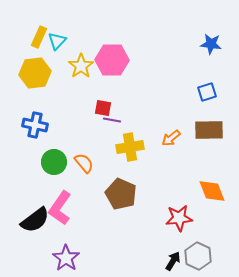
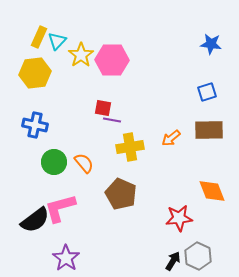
yellow star: moved 11 px up
pink L-shape: rotated 40 degrees clockwise
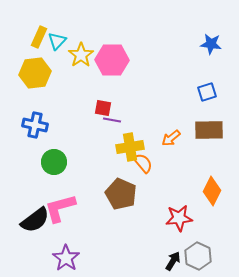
orange semicircle: moved 59 px right
orange diamond: rotated 48 degrees clockwise
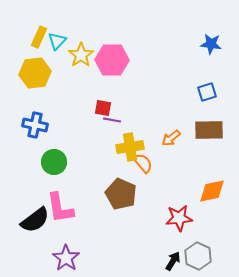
orange diamond: rotated 52 degrees clockwise
pink L-shape: rotated 84 degrees counterclockwise
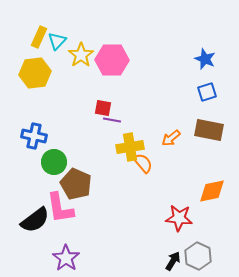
blue star: moved 6 px left, 15 px down; rotated 15 degrees clockwise
blue cross: moved 1 px left, 11 px down
brown rectangle: rotated 12 degrees clockwise
brown pentagon: moved 45 px left, 10 px up
red star: rotated 12 degrees clockwise
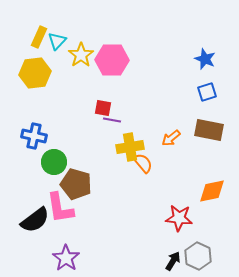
brown pentagon: rotated 8 degrees counterclockwise
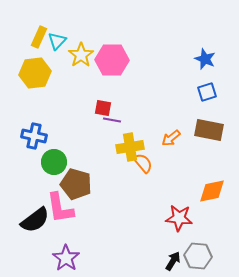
gray hexagon: rotated 20 degrees counterclockwise
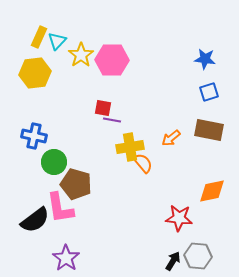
blue star: rotated 15 degrees counterclockwise
blue square: moved 2 px right
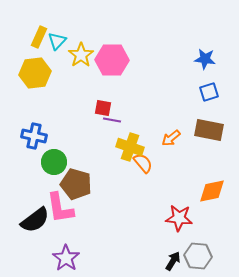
yellow cross: rotated 28 degrees clockwise
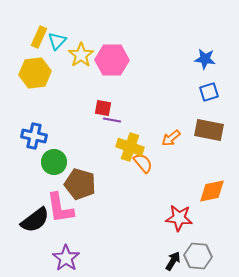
brown pentagon: moved 4 px right
